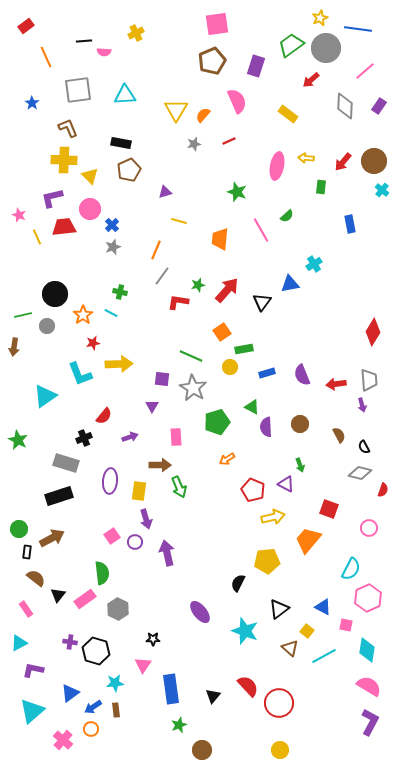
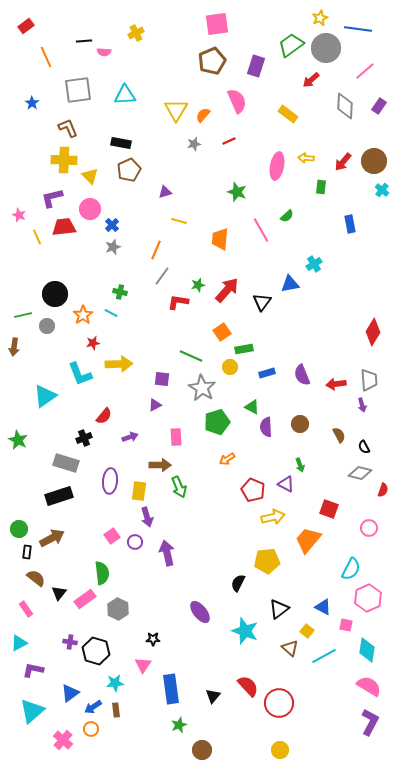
gray star at (193, 388): moved 9 px right
purple triangle at (152, 406): moved 3 px right, 1 px up; rotated 32 degrees clockwise
purple arrow at (146, 519): moved 1 px right, 2 px up
black triangle at (58, 595): moved 1 px right, 2 px up
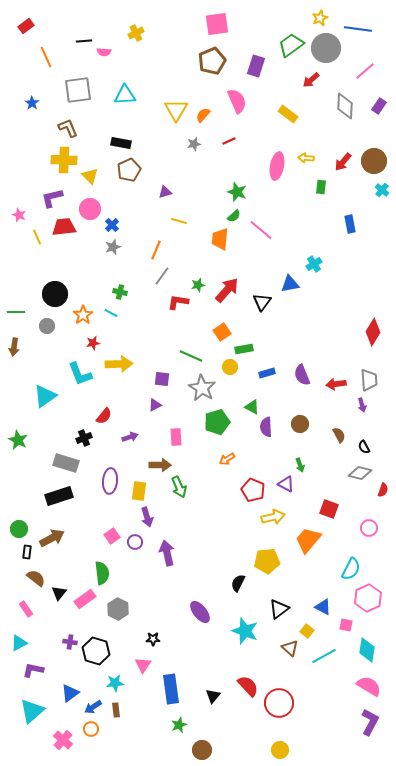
green semicircle at (287, 216): moved 53 px left
pink line at (261, 230): rotated 20 degrees counterclockwise
green line at (23, 315): moved 7 px left, 3 px up; rotated 12 degrees clockwise
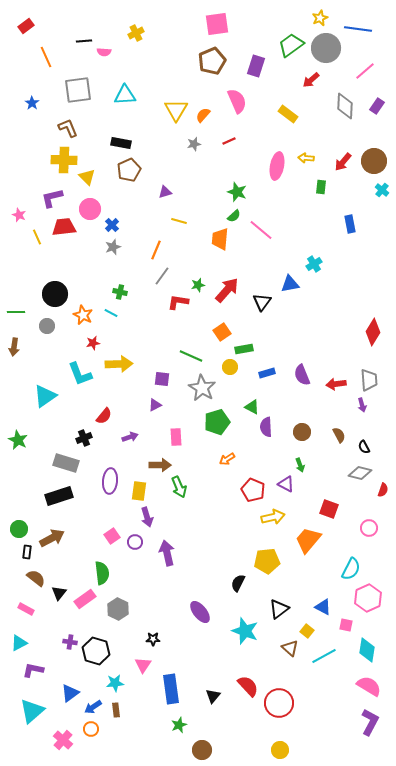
purple rectangle at (379, 106): moved 2 px left
yellow triangle at (90, 176): moved 3 px left, 1 px down
orange star at (83, 315): rotated 12 degrees counterclockwise
brown circle at (300, 424): moved 2 px right, 8 px down
pink rectangle at (26, 609): rotated 28 degrees counterclockwise
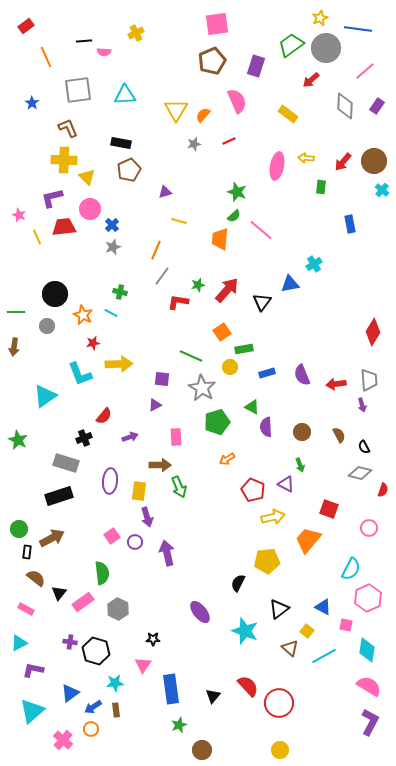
pink rectangle at (85, 599): moved 2 px left, 3 px down
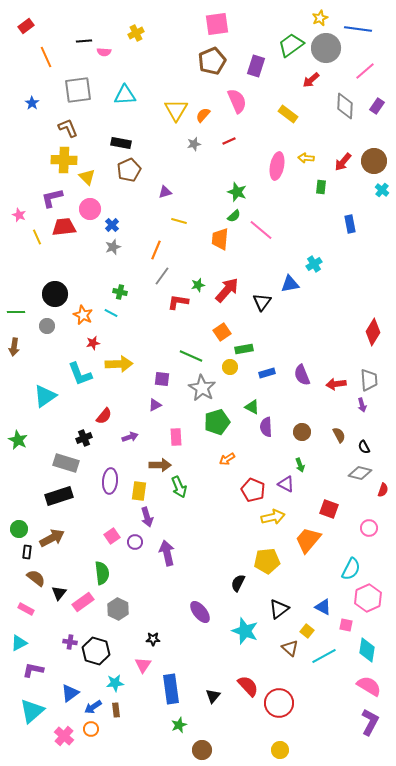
pink cross at (63, 740): moved 1 px right, 4 px up
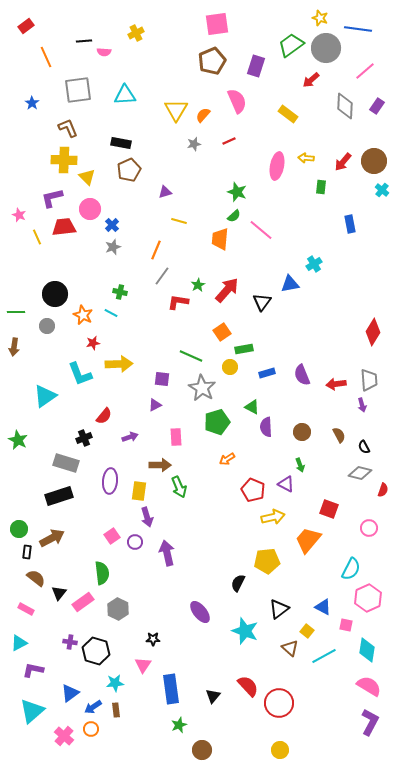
yellow star at (320, 18): rotated 28 degrees counterclockwise
green star at (198, 285): rotated 16 degrees counterclockwise
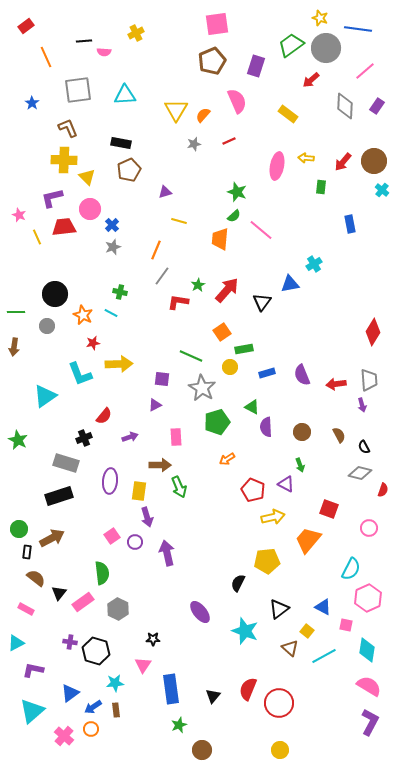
cyan triangle at (19, 643): moved 3 px left
red semicircle at (248, 686): moved 3 px down; rotated 115 degrees counterclockwise
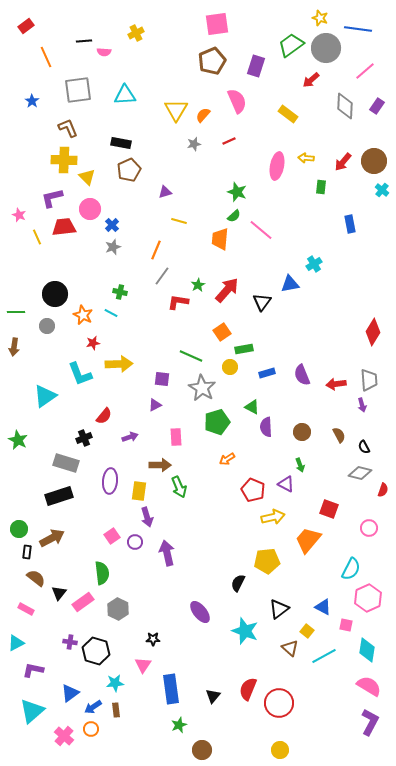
blue star at (32, 103): moved 2 px up
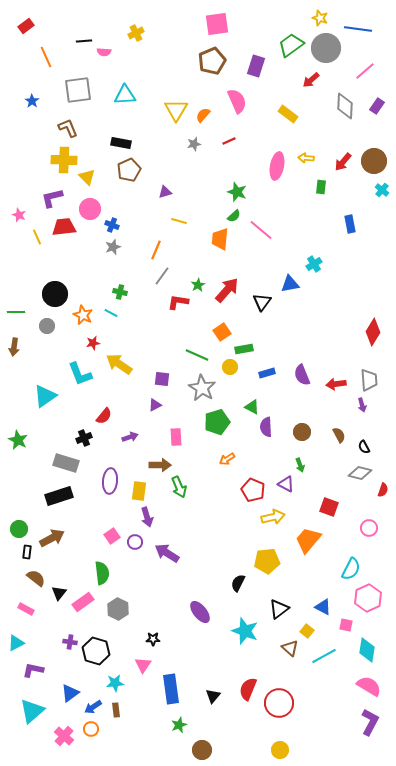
blue cross at (112, 225): rotated 24 degrees counterclockwise
green line at (191, 356): moved 6 px right, 1 px up
yellow arrow at (119, 364): rotated 144 degrees counterclockwise
red square at (329, 509): moved 2 px up
purple arrow at (167, 553): rotated 45 degrees counterclockwise
